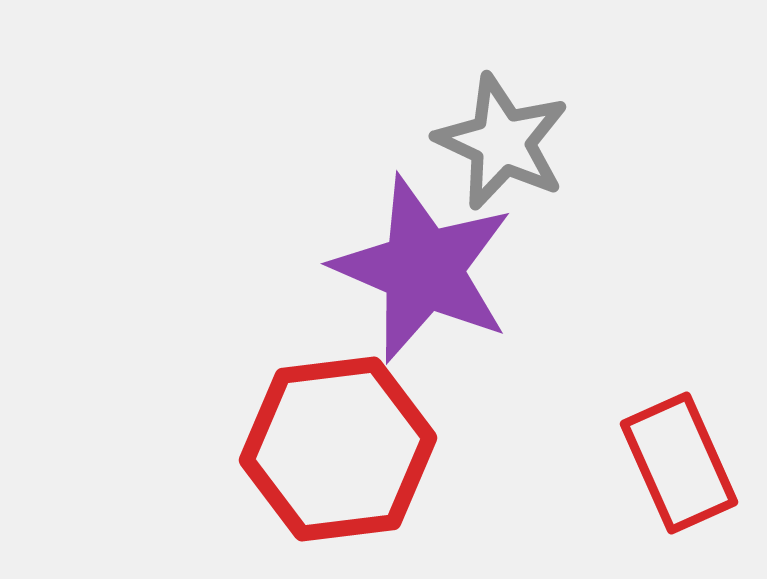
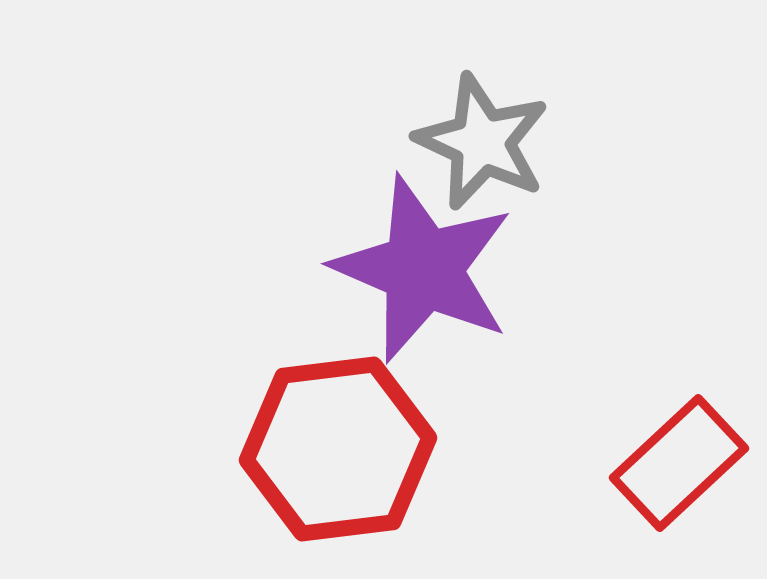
gray star: moved 20 px left
red rectangle: rotated 71 degrees clockwise
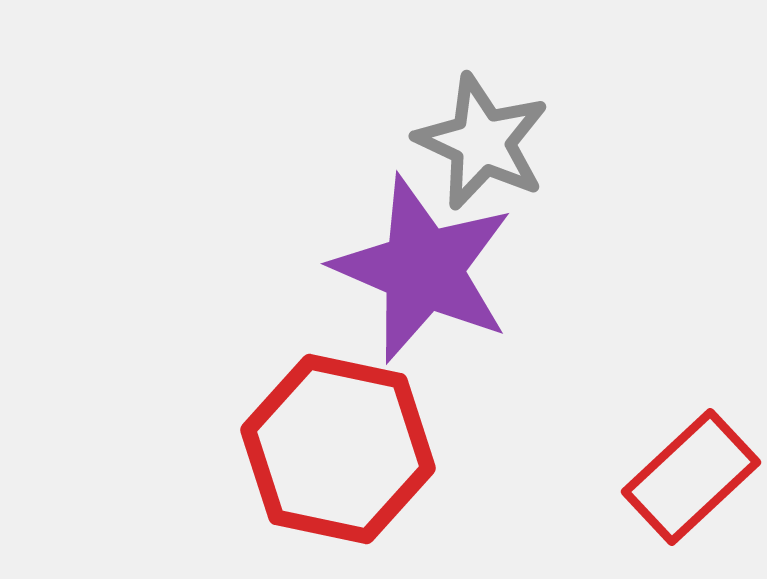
red hexagon: rotated 19 degrees clockwise
red rectangle: moved 12 px right, 14 px down
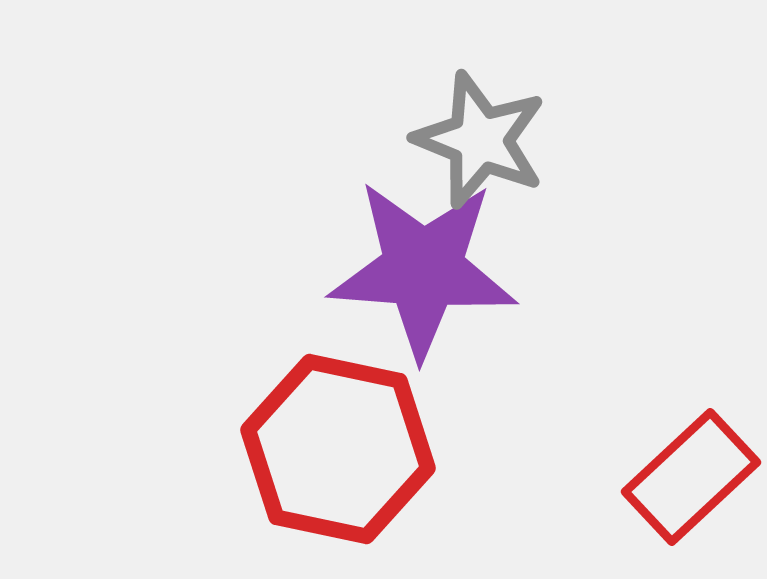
gray star: moved 2 px left, 2 px up; rotated 3 degrees counterclockwise
purple star: rotated 19 degrees counterclockwise
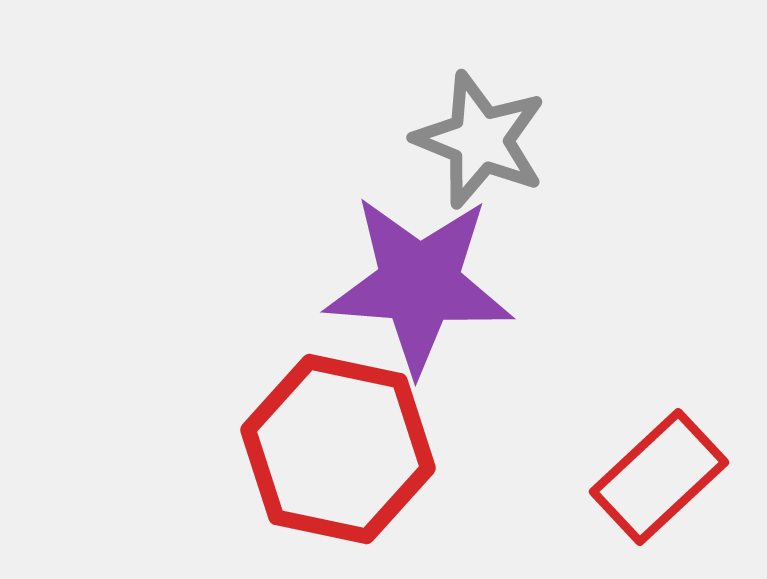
purple star: moved 4 px left, 15 px down
red rectangle: moved 32 px left
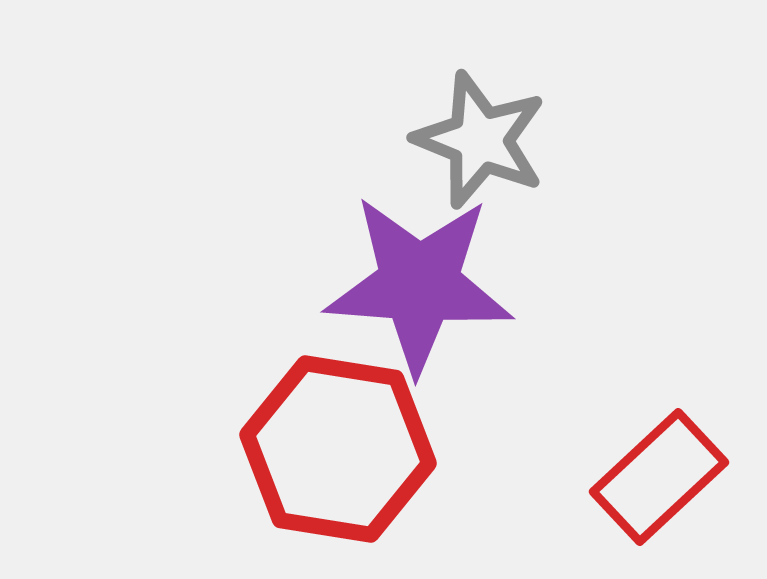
red hexagon: rotated 3 degrees counterclockwise
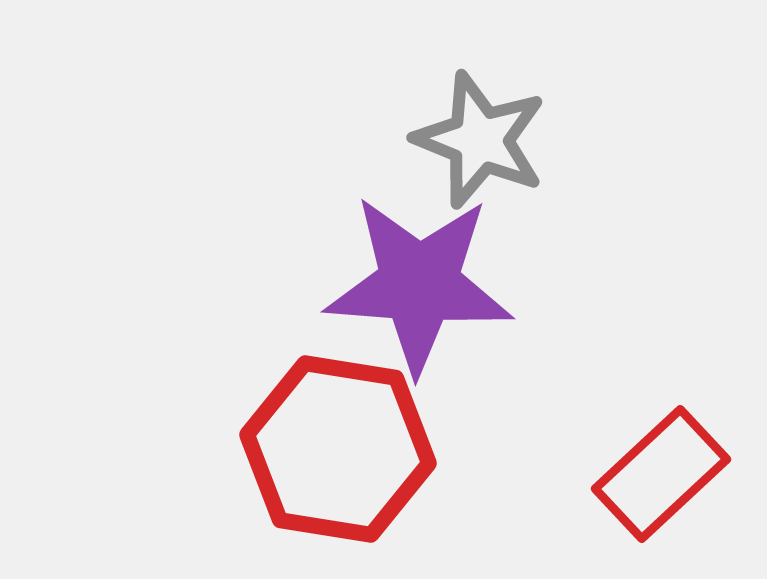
red rectangle: moved 2 px right, 3 px up
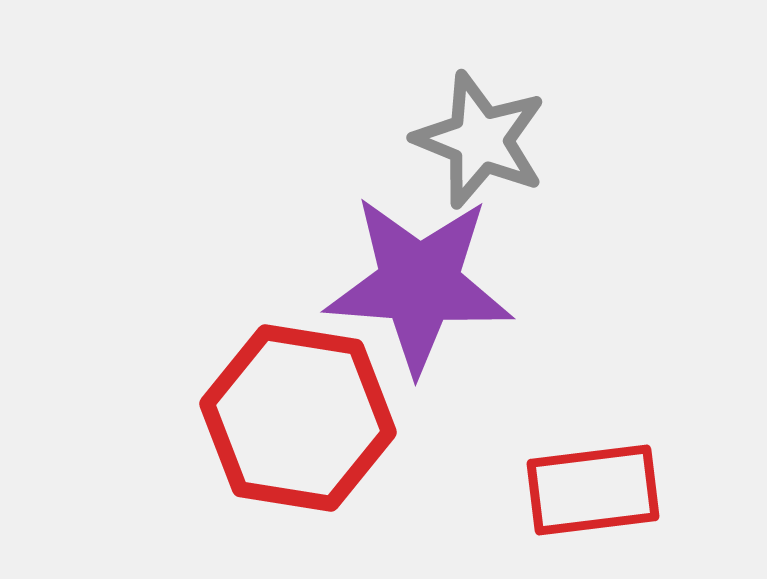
red hexagon: moved 40 px left, 31 px up
red rectangle: moved 68 px left, 16 px down; rotated 36 degrees clockwise
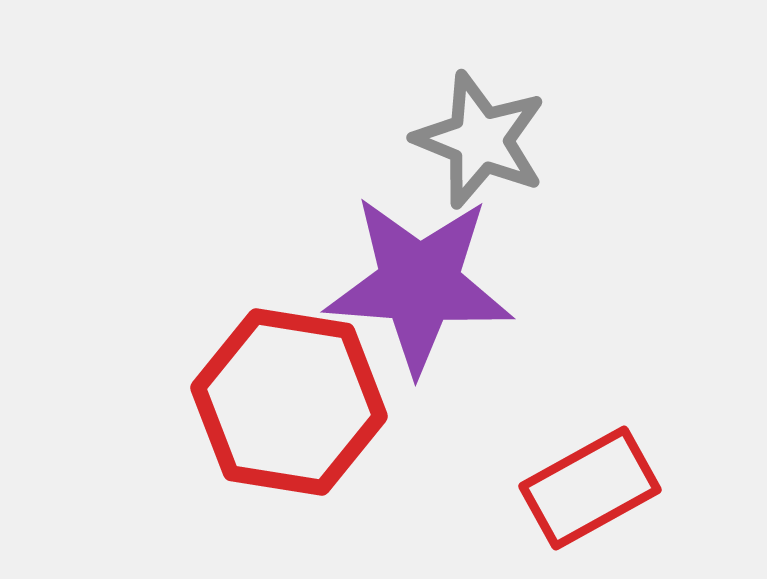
red hexagon: moved 9 px left, 16 px up
red rectangle: moved 3 px left, 2 px up; rotated 22 degrees counterclockwise
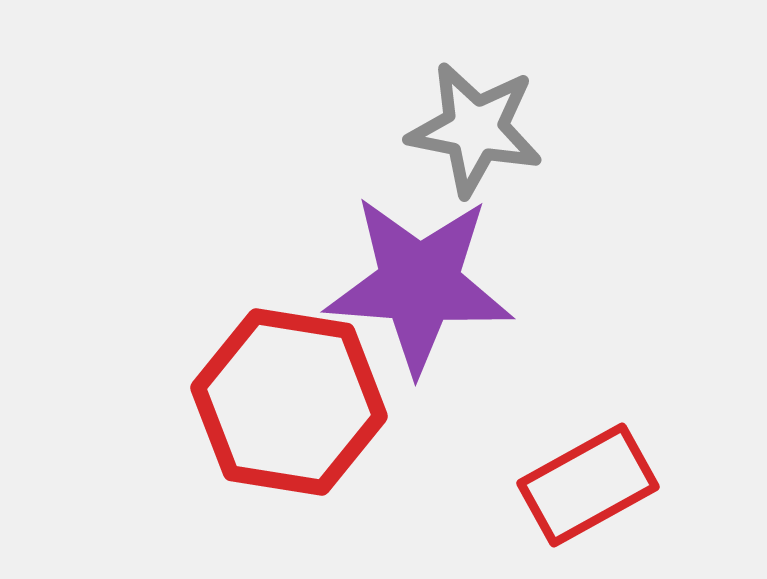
gray star: moved 5 px left, 11 px up; rotated 11 degrees counterclockwise
red rectangle: moved 2 px left, 3 px up
